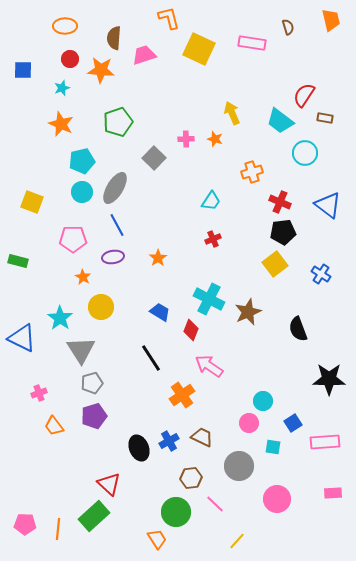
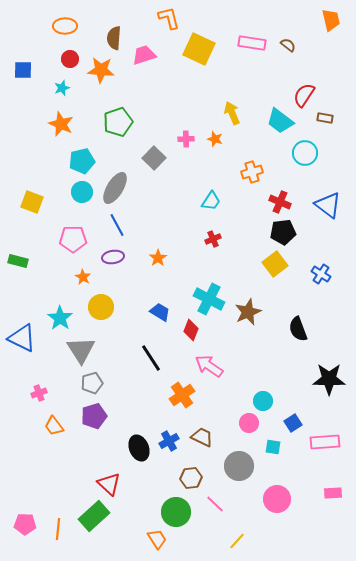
brown semicircle at (288, 27): moved 18 px down; rotated 35 degrees counterclockwise
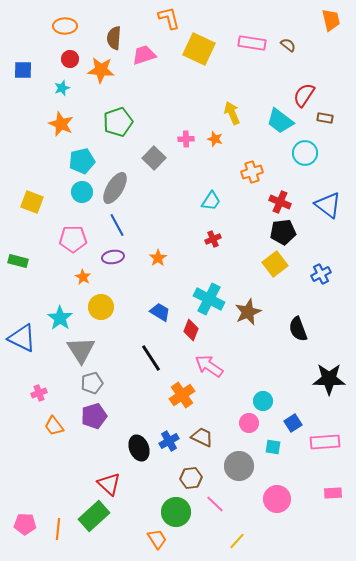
blue cross at (321, 274): rotated 30 degrees clockwise
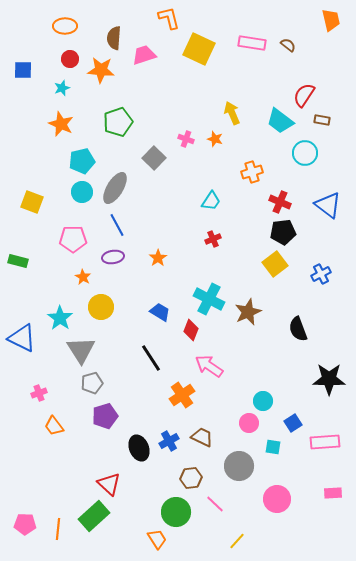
brown rectangle at (325, 118): moved 3 px left, 2 px down
pink cross at (186, 139): rotated 21 degrees clockwise
purple pentagon at (94, 416): moved 11 px right
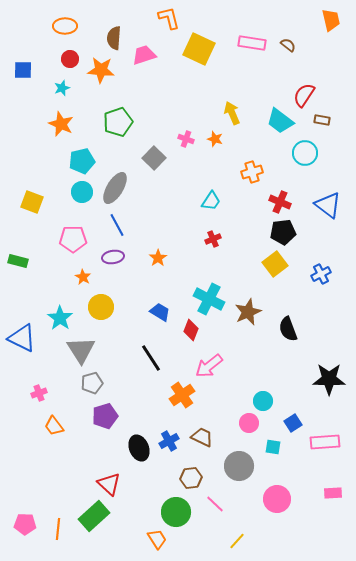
black semicircle at (298, 329): moved 10 px left
pink arrow at (209, 366): rotated 72 degrees counterclockwise
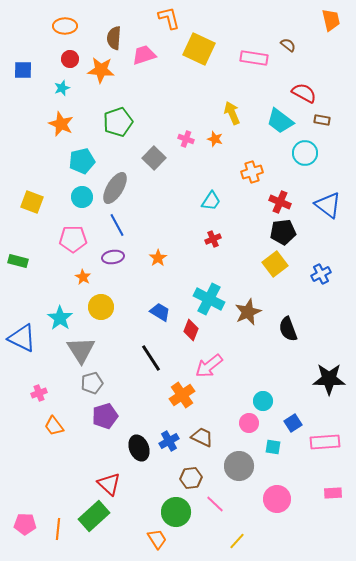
pink rectangle at (252, 43): moved 2 px right, 15 px down
red semicircle at (304, 95): moved 2 px up; rotated 85 degrees clockwise
cyan circle at (82, 192): moved 5 px down
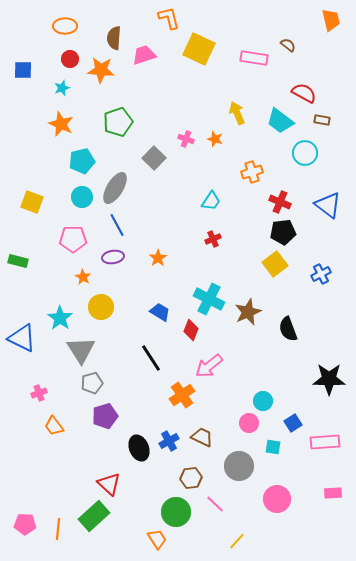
yellow arrow at (232, 113): moved 5 px right
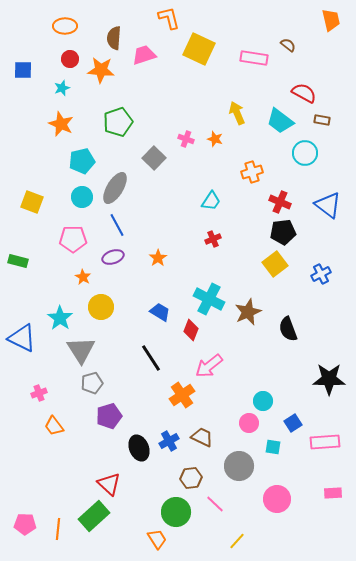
purple ellipse at (113, 257): rotated 10 degrees counterclockwise
purple pentagon at (105, 416): moved 4 px right
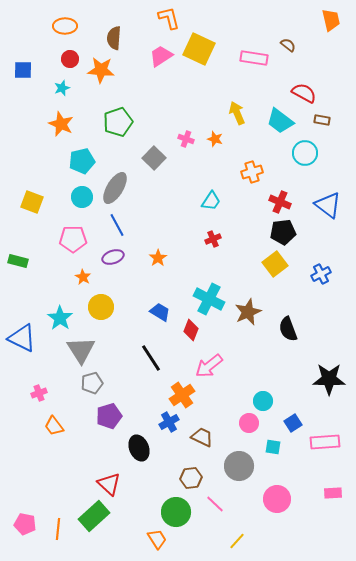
pink trapezoid at (144, 55): moved 17 px right, 1 px down; rotated 15 degrees counterclockwise
blue cross at (169, 441): moved 19 px up
pink pentagon at (25, 524): rotated 10 degrees clockwise
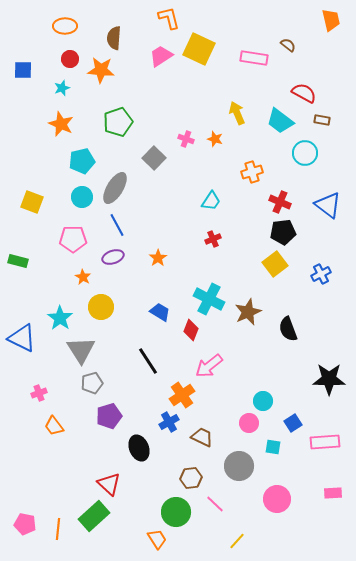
black line at (151, 358): moved 3 px left, 3 px down
